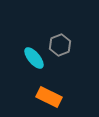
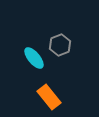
orange rectangle: rotated 25 degrees clockwise
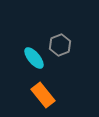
orange rectangle: moved 6 px left, 2 px up
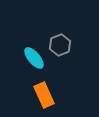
orange rectangle: moved 1 px right; rotated 15 degrees clockwise
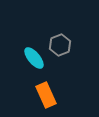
orange rectangle: moved 2 px right
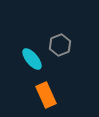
cyan ellipse: moved 2 px left, 1 px down
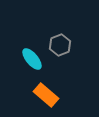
orange rectangle: rotated 25 degrees counterclockwise
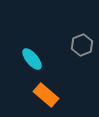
gray hexagon: moved 22 px right
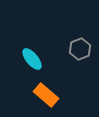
gray hexagon: moved 2 px left, 4 px down
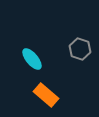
gray hexagon: rotated 20 degrees counterclockwise
